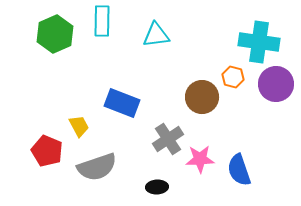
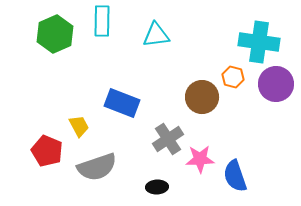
blue semicircle: moved 4 px left, 6 px down
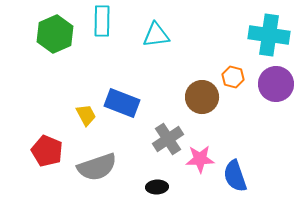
cyan cross: moved 10 px right, 7 px up
yellow trapezoid: moved 7 px right, 11 px up
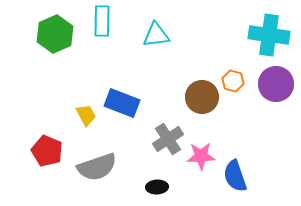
orange hexagon: moved 4 px down
pink star: moved 1 px right, 3 px up
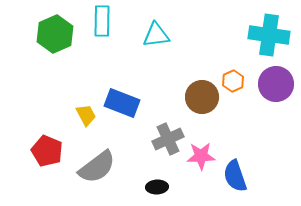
orange hexagon: rotated 20 degrees clockwise
gray cross: rotated 8 degrees clockwise
gray semicircle: rotated 18 degrees counterclockwise
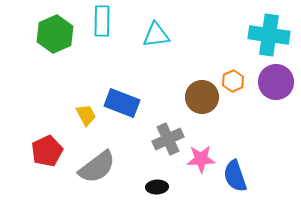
purple circle: moved 2 px up
red pentagon: rotated 24 degrees clockwise
pink star: moved 3 px down
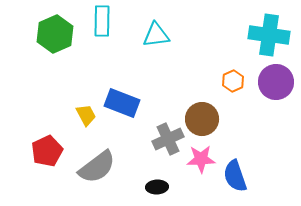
brown circle: moved 22 px down
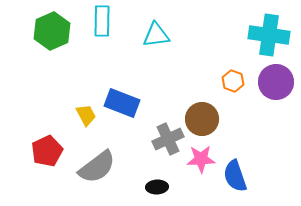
green hexagon: moved 3 px left, 3 px up
orange hexagon: rotated 15 degrees counterclockwise
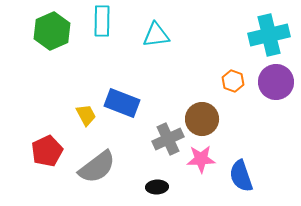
cyan cross: rotated 21 degrees counterclockwise
blue semicircle: moved 6 px right
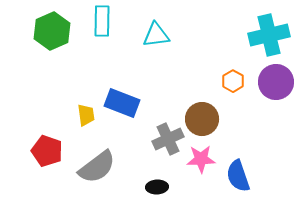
orange hexagon: rotated 10 degrees clockwise
yellow trapezoid: rotated 20 degrees clockwise
red pentagon: rotated 28 degrees counterclockwise
blue semicircle: moved 3 px left
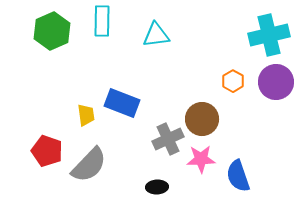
gray semicircle: moved 8 px left, 2 px up; rotated 9 degrees counterclockwise
